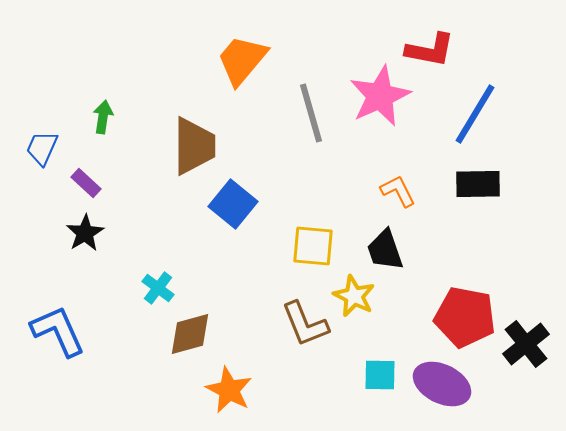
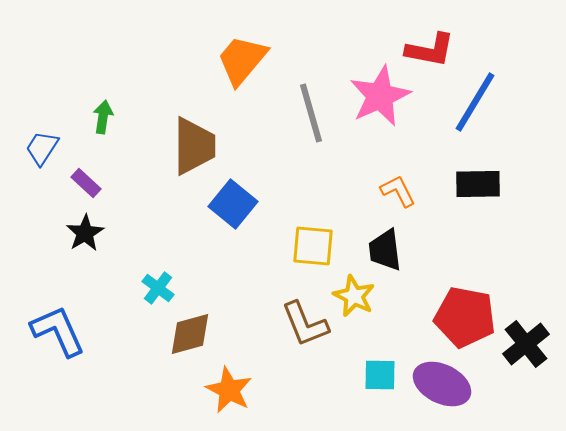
blue line: moved 12 px up
blue trapezoid: rotated 9 degrees clockwise
black trapezoid: rotated 12 degrees clockwise
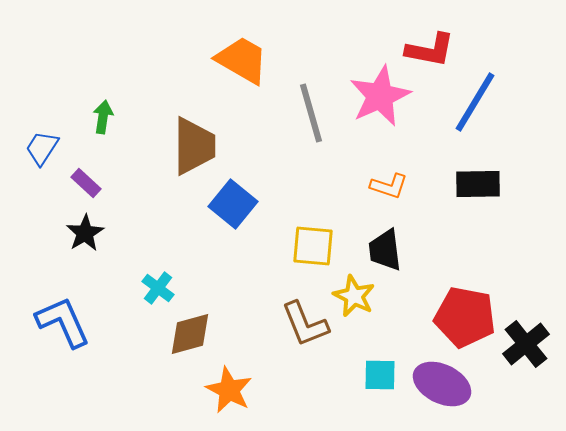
orange trapezoid: rotated 80 degrees clockwise
orange L-shape: moved 9 px left, 5 px up; rotated 135 degrees clockwise
blue L-shape: moved 5 px right, 9 px up
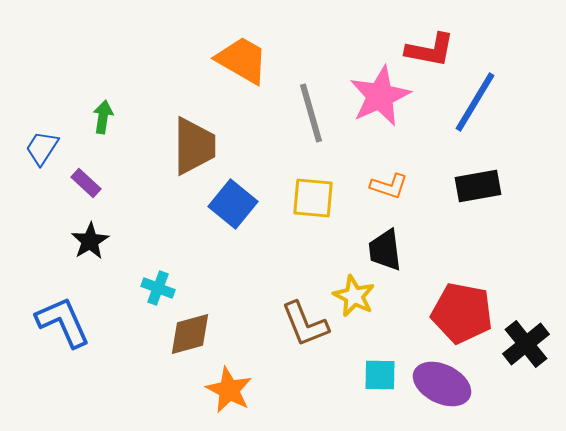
black rectangle: moved 2 px down; rotated 9 degrees counterclockwise
black star: moved 5 px right, 8 px down
yellow square: moved 48 px up
cyan cross: rotated 16 degrees counterclockwise
red pentagon: moved 3 px left, 4 px up
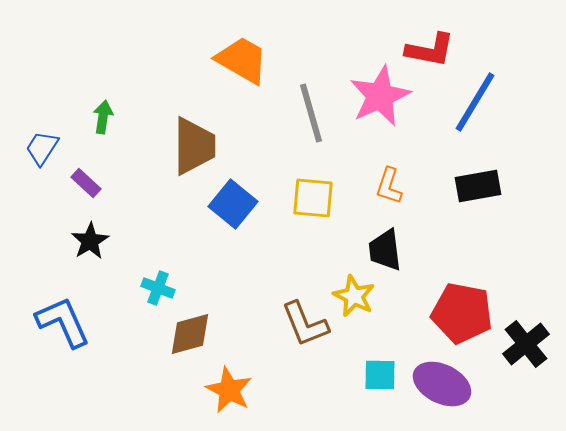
orange L-shape: rotated 90 degrees clockwise
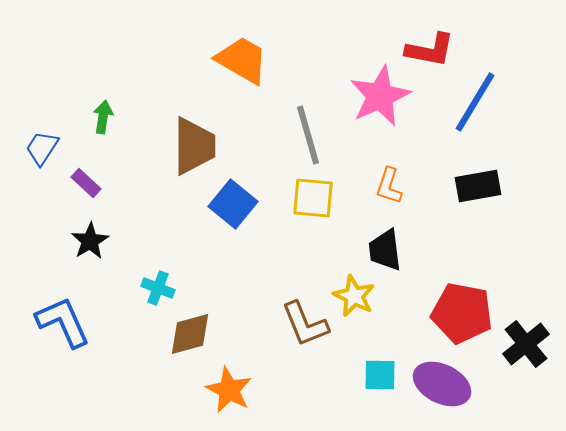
gray line: moved 3 px left, 22 px down
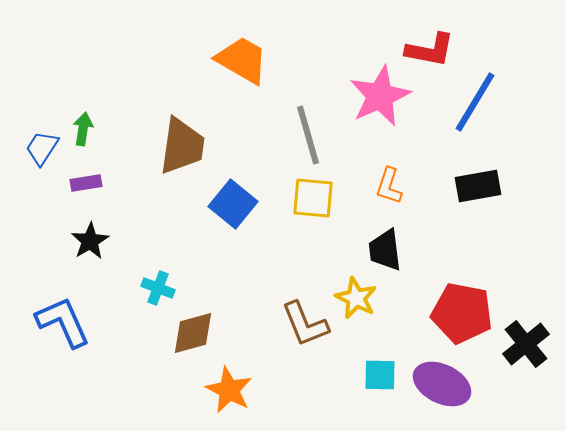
green arrow: moved 20 px left, 12 px down
brown trapezoid: moved 12 px left; rotated 8 degrees clockwise
purple rectangle: rotated 52 degrees counterclockwise
yellow star: moved 2 px right, 2 px down
brown diamond: moved 3 px right, 1 px up
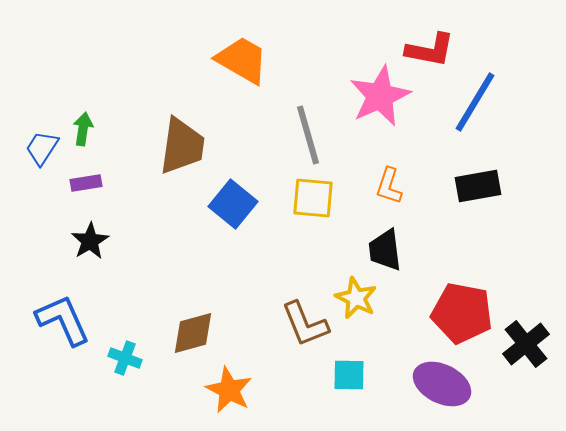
cyan cross: moved 33 px left, 70 px down
blue L-shape: moved 2 px up
cyan square: moved 31 px left
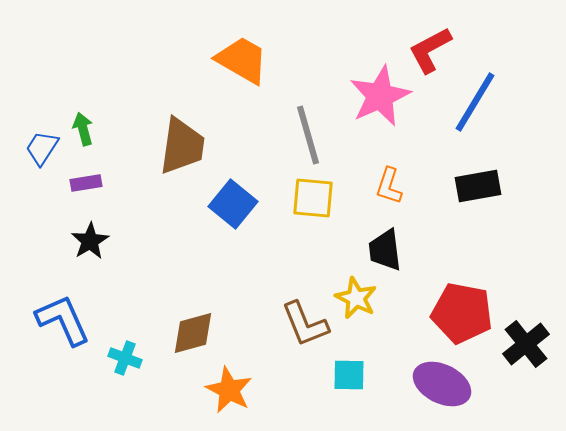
red L-shape: rotated 141 degrees clockwise
green arrow: rotated 24 degrees counterclockwise
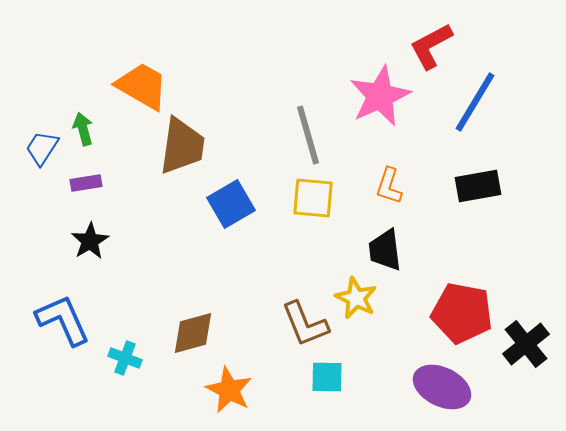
red L-shape: moved 1 px right, 4 px up
orange trapezoid: moved 100 px left, 26 px down
blue square: moved 2 px left; rotated 21 degrees clockwise
cyan square: moved 22 px left, 2 px down
purple ellipse: moved 3 px down
